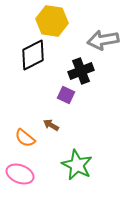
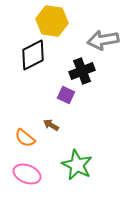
black cross: moved 1 px right
pink ellipse: moved 7 px right
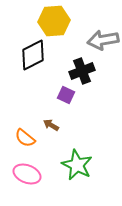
yellow hexagon: moved 2 px right; rotated 12 degrees counterclockwise
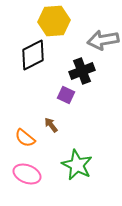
brown arrow: rotated 21 degrees clockwise
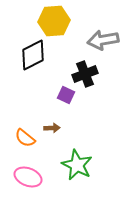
black cross: moved 3 px right, 3 px down
brown arrow: moved 1 px right, 3 px down; rotated 126 degrees clockwise
pink ellipse: moved 1 px right, 3 px down
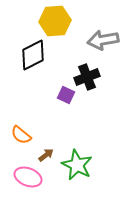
yellow hexagon: moved 1 px right
black cross: moved 2 px right, 3 px down
brown arrow: moved 6 px left, 27 px down; rotated 35 degrees counterclockwise
orange semicircle: moved 4 px left, 3 px up
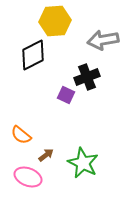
green star: moved 6 px right, 2 px up
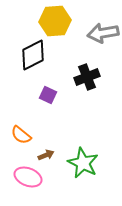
gray arrow: moved 7 px up
purple square: moved 18 px left
brown arrow: rotated 14 degrees clockwise
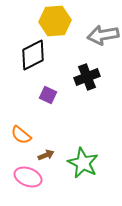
gray arrow: moved 2 px down
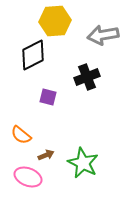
purple square: moved 2 px down; rotated 12 degrees counterclockwise
